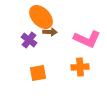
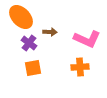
orange ellipse: moved 20 px left
purple cross: moved 3 px down
orange square: moved 5 px left, 5 px up
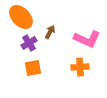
brown arrow: rotated 64 degrees counterclockwise
purple cross: rotated 21 degrees clockwise
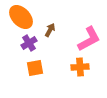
brown arrow: moved 2 px up
pink L-shape: moved 2 px right; rotated 52 degrees counterclockwise
orange square: moved 2 px right
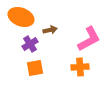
orange ellipse: rotated 25 degrees counterclockwise
brown arrow: rotated 48 degrees clockwise
purple cross: moved 1 px right, 1 px down
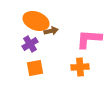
orange ellipse: moved 15 px right, 4 px down
brown arrow: moved 1 px right, 1 px down
pink L-shape: rotated 148 degrees counterclockwise
